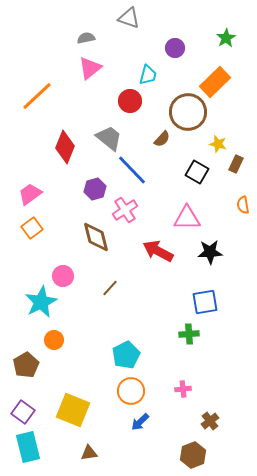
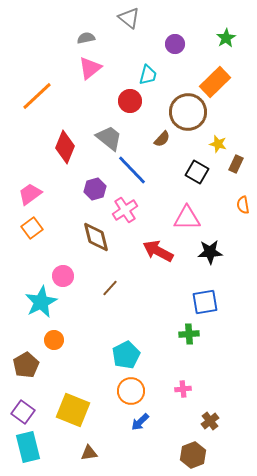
gray triangle at (129, 18): rotated 20 degrees clockwise
purple circle at (175, 48): moved 4 px up
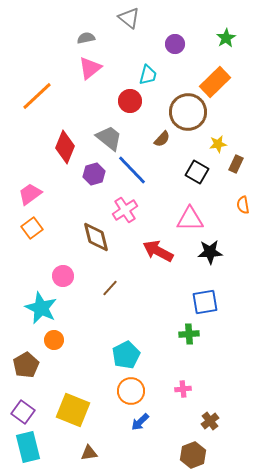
yellow star at (218, 144): rotated 24 degrees counterclockwise
purple hexagon at (95, 189): moved 1 px left, 15 px up
pink triangle at (187, 218): moved 3 px right, 1 px down
cyan star at (41, 302): moved 6 px down; rotated 20 degrees counterclockwise
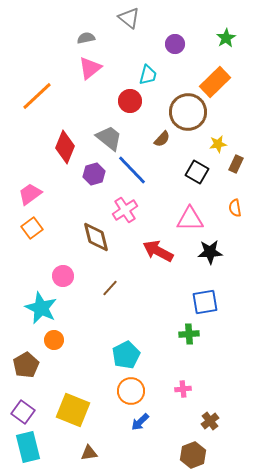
orange semicircle at (243, 205): moved 8 px left, 3 px down
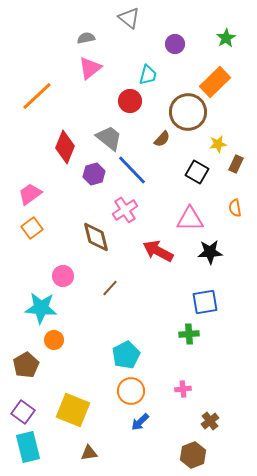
cyan star at (41, 308): rotated 20 degrees counterclockwise
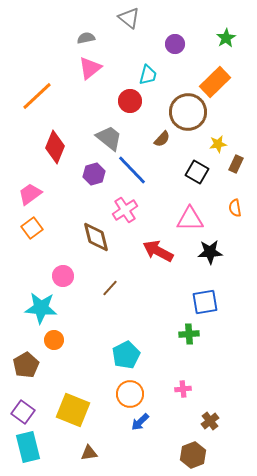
red diamond at (65, 147): moved 10 px left
orange circle at (131, 391): moved 1 px left, 3 px down
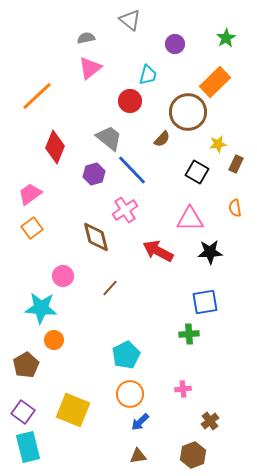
gray triangle at (129, 18): moved 1 px right, 2 px down
brown triangle at (89, 453): moved 49 px right, 3 px down
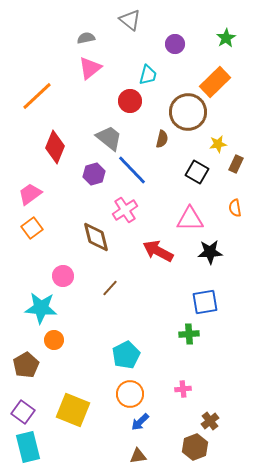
brown semicircle at (162, 139): rotated 30 degrees counterclockwise
brown hexagon at (193, 455): moved 2 px right, 8 px up
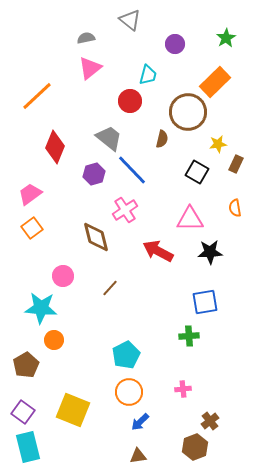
green cross at (189, 334): moved 2 px down
orange circle at (130, 394): moved 1 px left, 2 px up
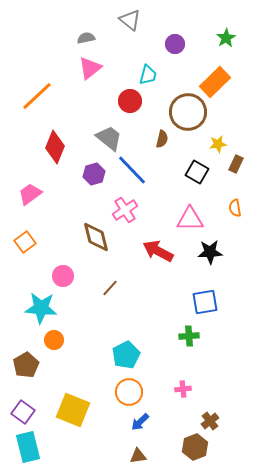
orange square at (32, 228): moved 7 px left, 14 px down
